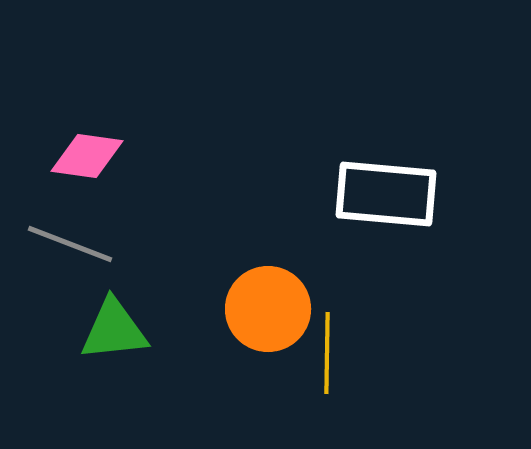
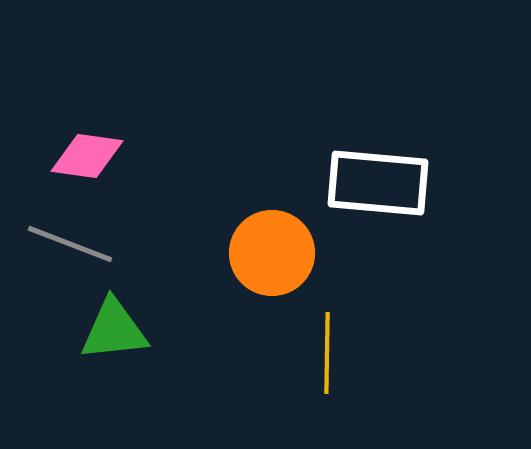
white rectangle: moved 8 px left, 11 px up
orange circle: moved 4 px right, 56 px up
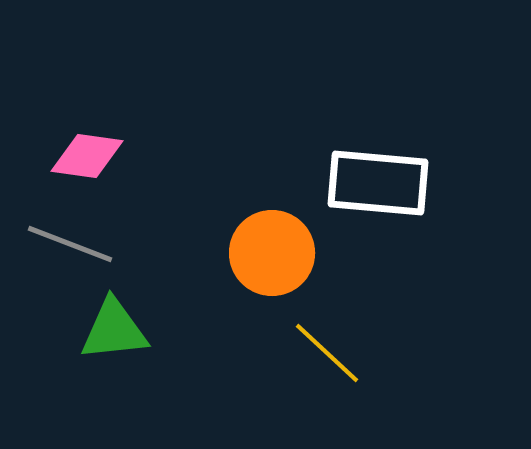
yellow line: rotated 48 degrees counterclockwise
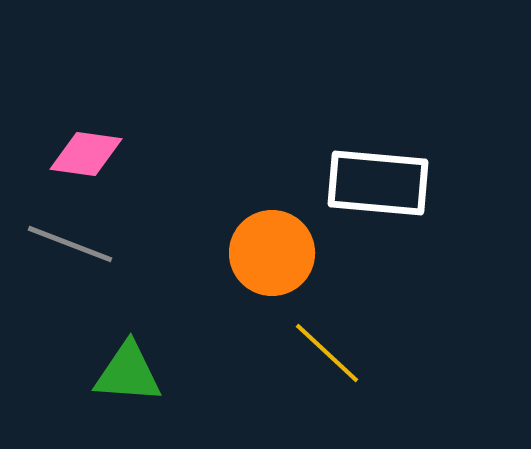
pink diamond: moved 1 px left, 2 px up
green triangle: moved 14 px right, 43 px down; rotated 10 degrees clockwise
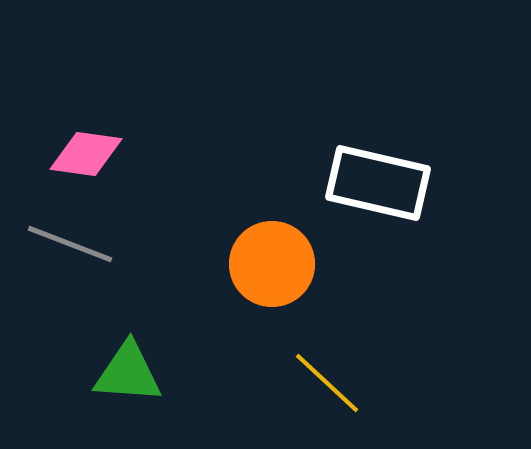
white rectangle: rotated 8 degrees clockwise
orange circle: moved 11 px down
yellow line: moved 30 px down
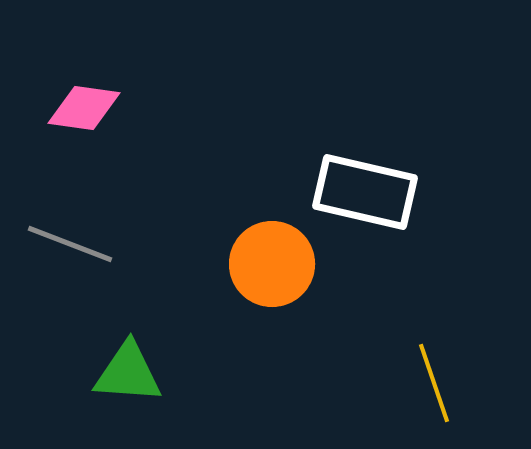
pink diamond: moved 2 px left, 46 px up
white rectangle: moved 13 px left, 9 px down
yellow line: moved 107 px right; rotated 28 degrees clockwise
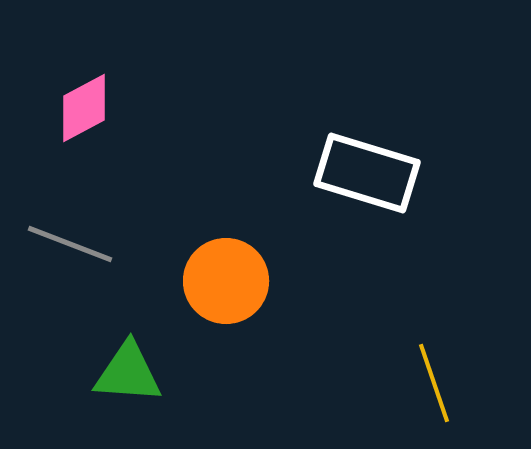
pink diamond: rotated 36 degrees counterclockwise
white rectangle: moved 2 px right, 19 px up; rotated 4 degrees clockwise
orange circle: moved 46 px left, 17 px down
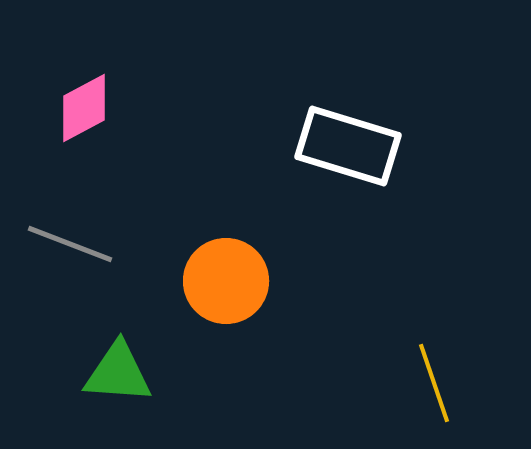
white rectangle: moved 19 px left, 27 px up
green triangle: moved 10 px left
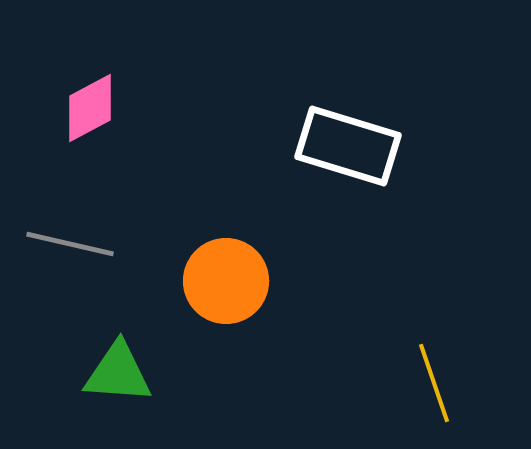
pink diamond: moved 6 px right
gray line: rotated 8 degrees counterclockwise
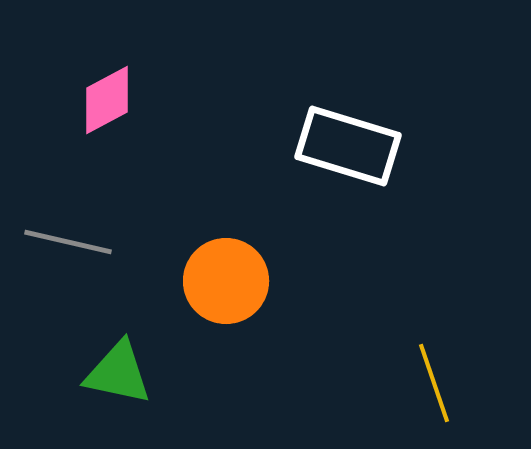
pink diamond: moved 17 px right, 8 px up
gray line: moved 2 px left, 2 px up
green triangle: rotated 8 degrees clockwise
